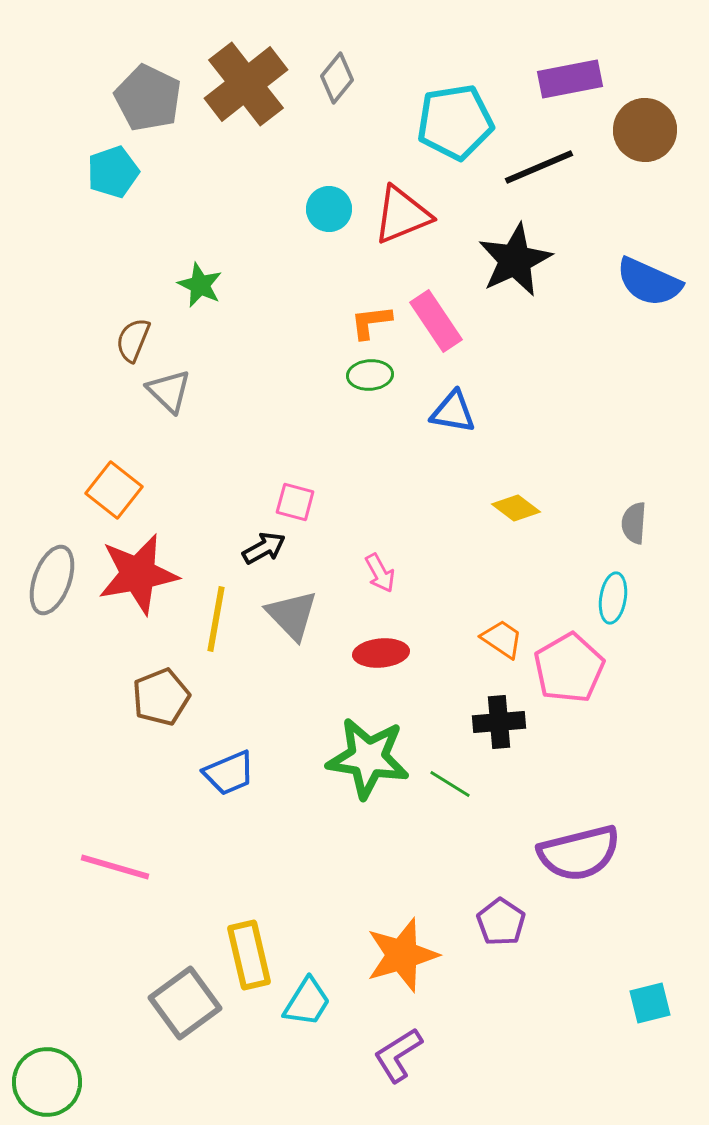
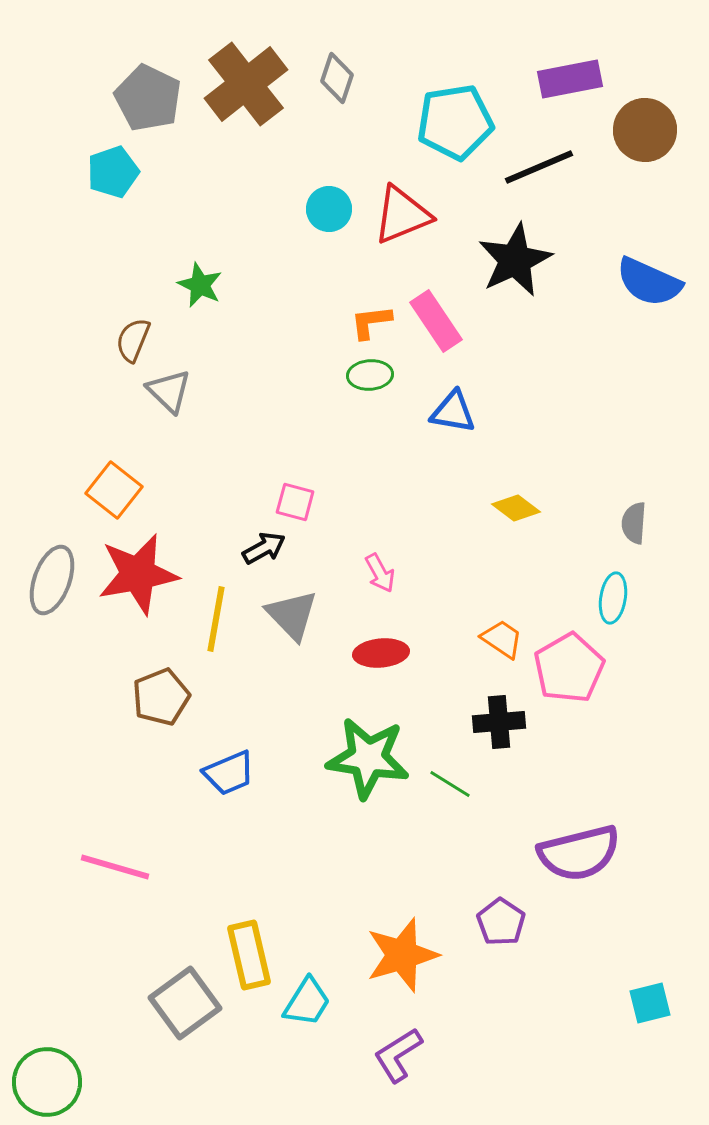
gray diamond at (337, 78): rotated 21 degrees counterclockwise
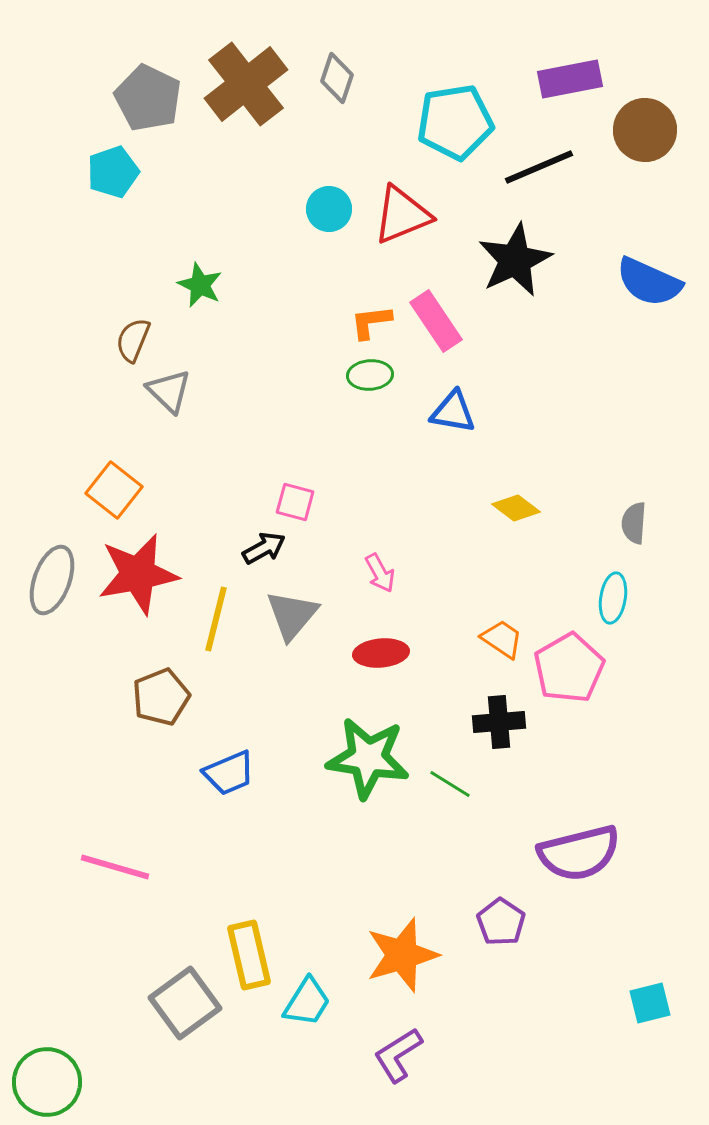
gray triangle at (292, 615): rotated 24 degrees clockwise
yellow line at (216, 619): rotated 4 degrees clockwise
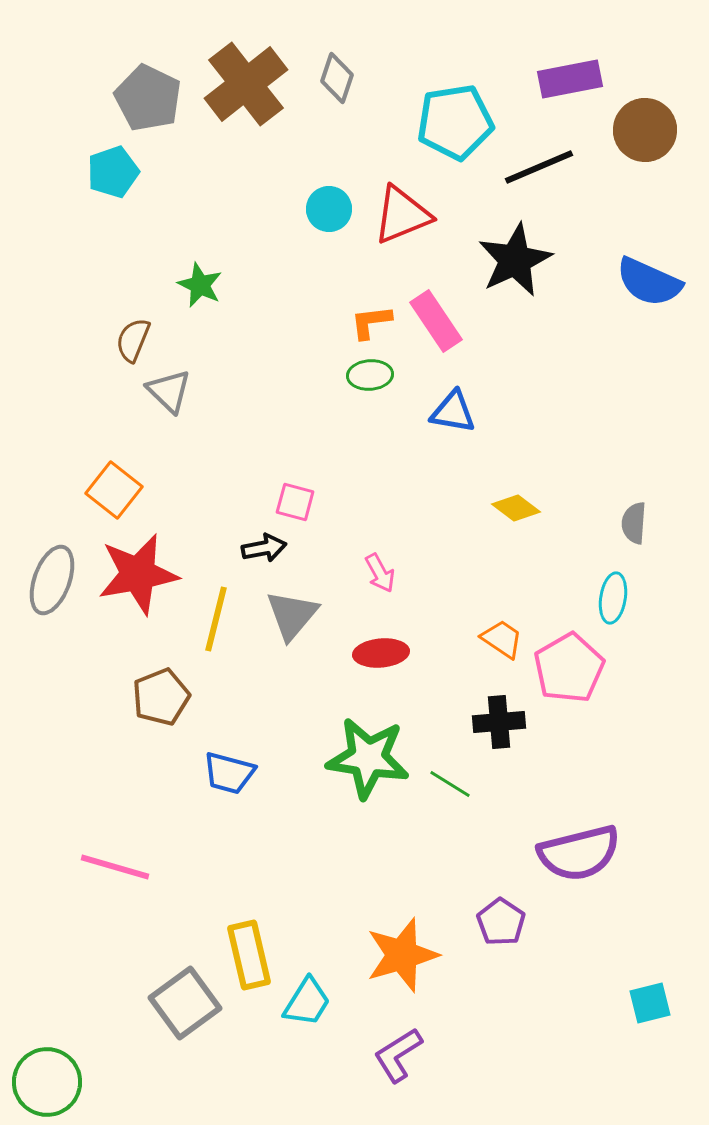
black arrow at (264, 548): rotated 18 degrees clockwise
blue trapezoid at (229, 773): rotated 38 degrees clockwise
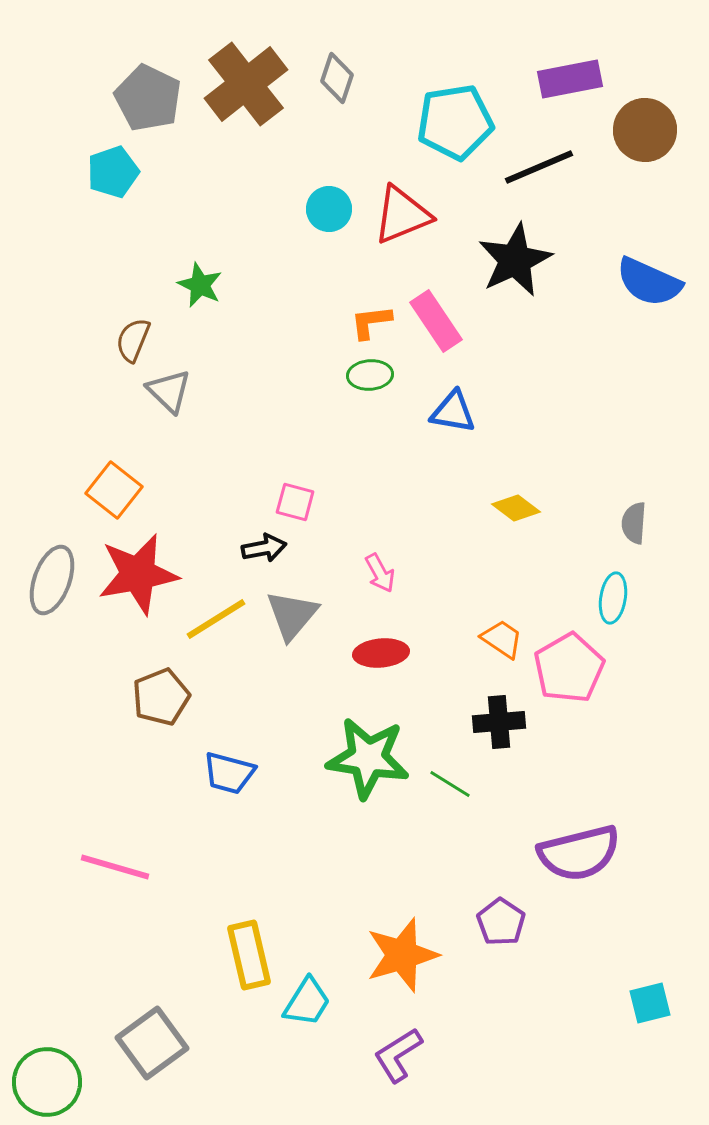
yellow line at (216, 619): rotated 44 degrees clockwise
gray square at (185, 1003): moved 33 px left, 40 px down
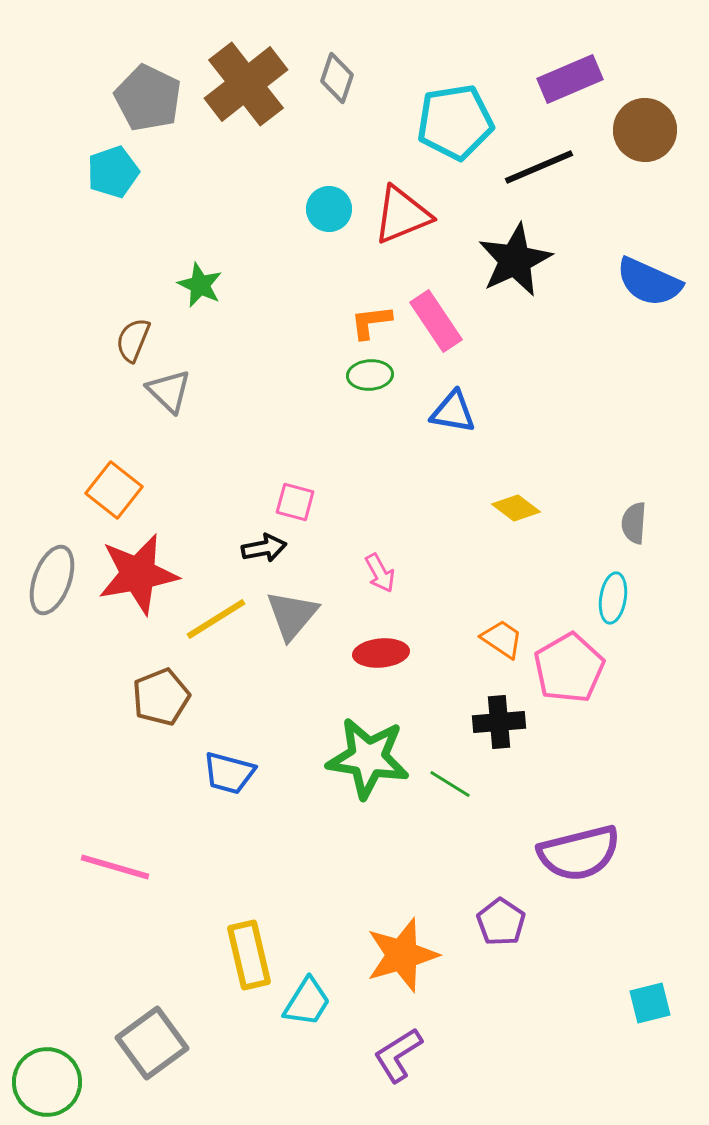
purple rectangle at (570, 79): rotated 12 degrees counterclockwise
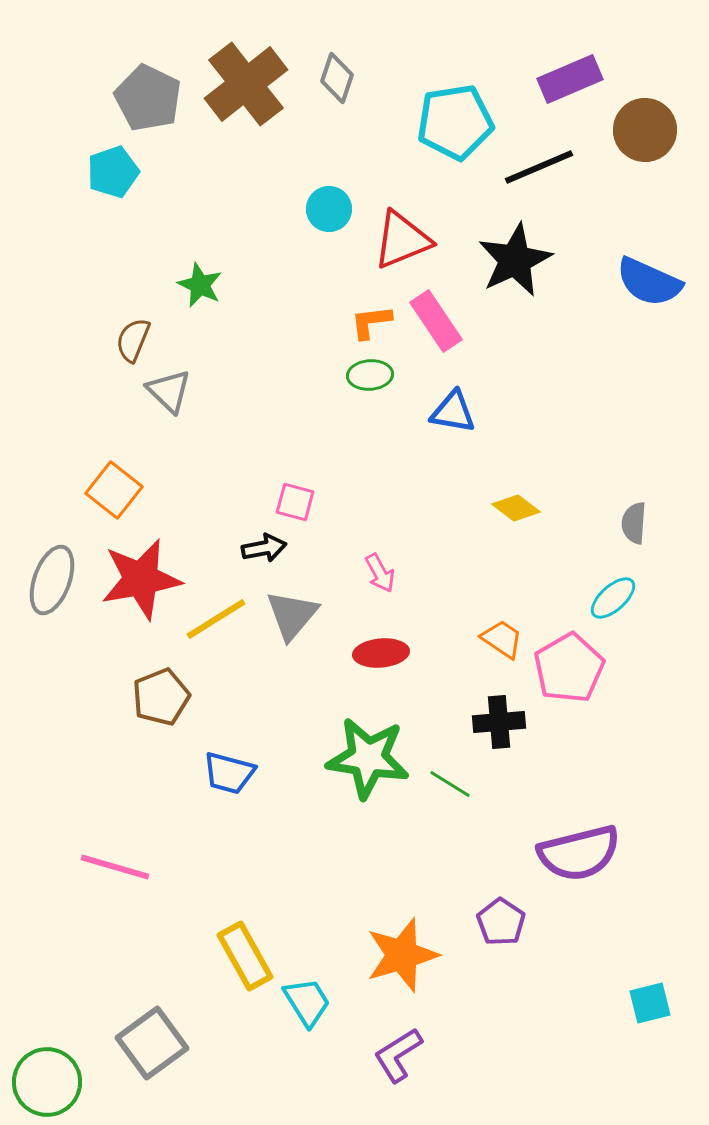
red triangle at (402, 215): moved 25 px down
red star at (138, 574): moved 3 px right, 5 px down
cyan ellipse at (613, 598): rotated 39 degrees clockwise
yellow rectangle at (249, 955): moved 4 px left, 1 px down; rotated 16 degrees counterclockwise
cyan trapezoid at (307, 1002): rotated 64 degrees counterclockwise
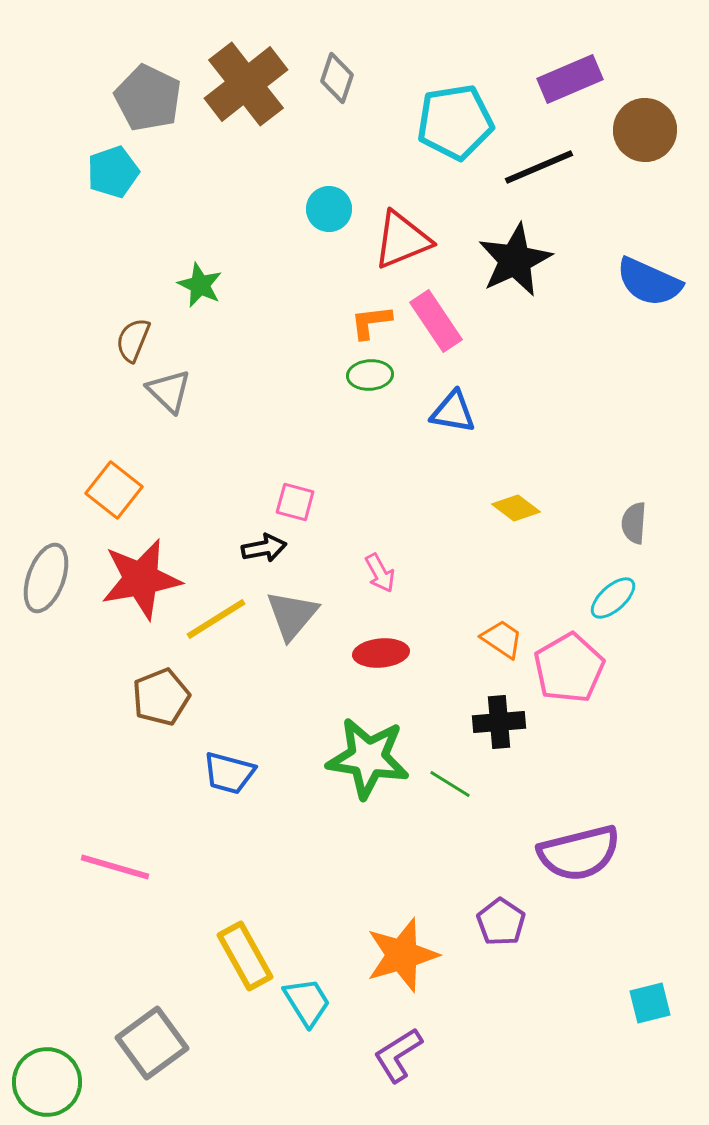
gray ellipse at (52, 580): moved 6 px left, 2 px up
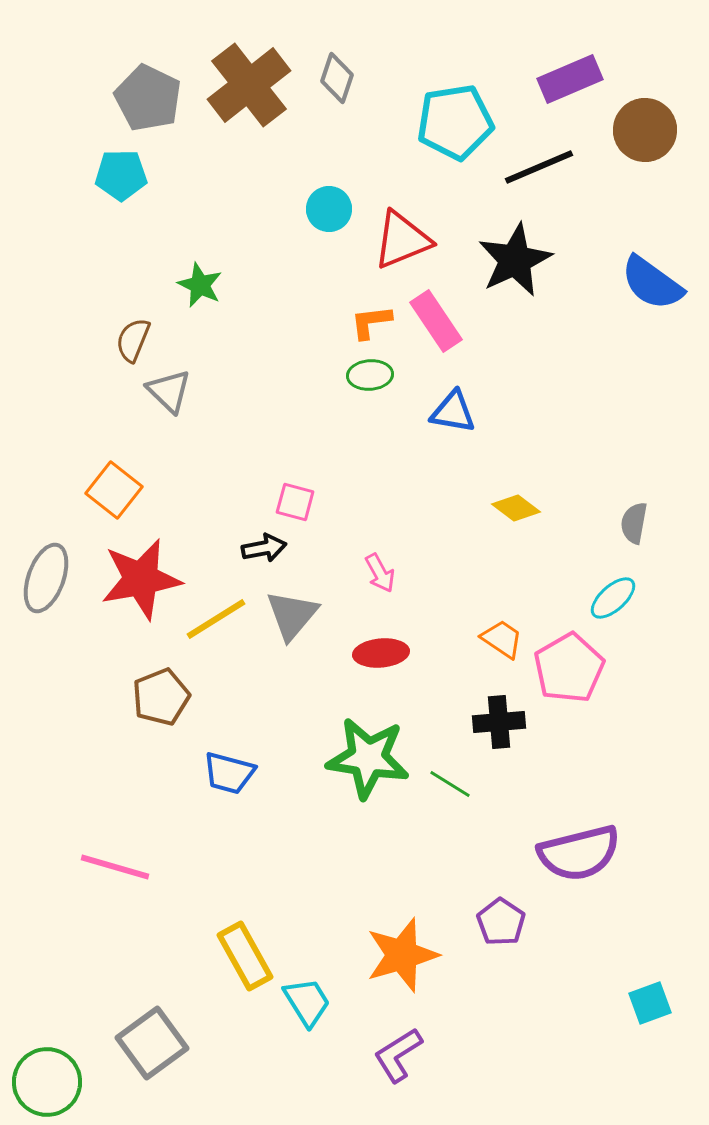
brown cross at (246, 84): moved 3 px right, 1 px down
cyan pentagon at (113, 172): moved 8 px right, 3 px down; rotated 18 degrees clockwise
blue semicircle at (649, 282): moved 3 px right, 1 px down; rotated 12 degrees clockwise
gray semicircle at (634, 523): rotated 6 degrees clockwise
cyan square at (650, 1003): rotated 6 degrees counterclockwise
